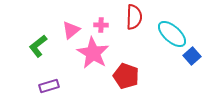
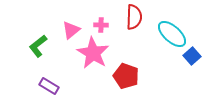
purple rectangle: rotated 48 degrees clockwise
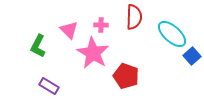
pink triangle: moved 2 px left; rotated 36 degrees counterclockwise
green L-shape: rotated 25 degrees counterclockwise
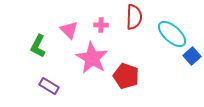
pink star: moved 1 px left, 5 px down
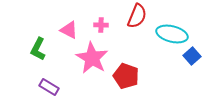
red semicircle: moved 3 px right, 1 px up; rotated 20 degrees clockwise
pink triangle: rotated 18 degrees counterclockwise
cyan ellipse: rotated 28 degrees counterclockwise
green L-shape: moved 3 px down
purple rectangle: moved 1 px down
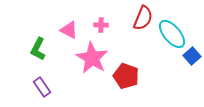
red semicircle: moved 6 px right, 2 px down
cyan ellipse: rotated 36 degrees clockwise
purple rectangle: moved 7 px left; rotated 24 degrees clockwise
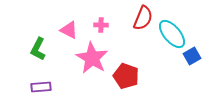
blue square: rotated 12 degrees clockwise
purple rectangle: moved 1 px left; rotated 60 degrees counterclockwise
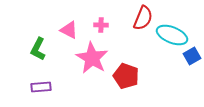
cyan ellipse: moved 1 px down; rotated 28 degrees counterclockwise
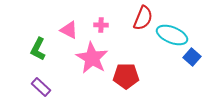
blue square: moved 1 px down; rotated 18 degrees counterclockwise
red pentagon: rotated 20 degrees counterclockwise
purple rectangle: rotated 48 degrees clockwise
